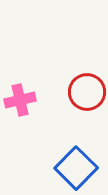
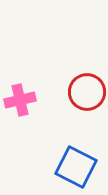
blue square: moved 1 px up; rotated 18 degrees counterclockwise
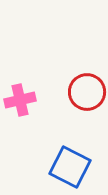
blue square: moved 6 px left
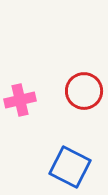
red circle: moved 3 px left, 1 px up
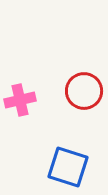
blue square: moved 2 px left; rotated 9 degrees counterclockwise
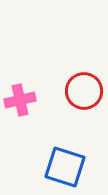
blue square: moved 3 px left
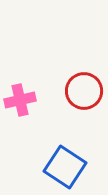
blue square: rotated 15 degrees clockwise
